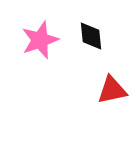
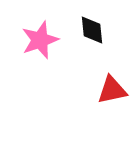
black diamond: moved 1 px right, 6 px up
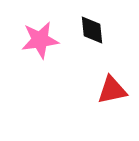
pink star: rotated 12 degrees clockwise
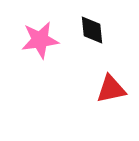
red triangle: moved 1 px left, 1 px up
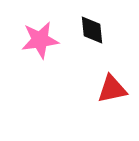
red triangle: moved 1 px right
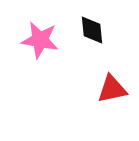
pink star: rotated 18 degrees clockwise
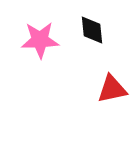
pink star: rotated 12 degrees counterclockwise
